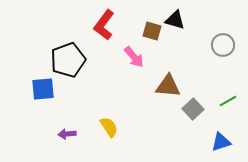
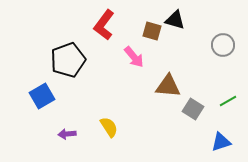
blue square: moved 1 px left, 7 px down; rotated 25 degrees counterclockwise
gray square: rotated 15 degrees counterclockwise
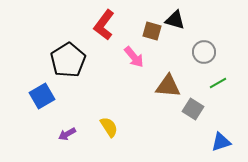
gray circle: moved 19 px left, 7 px down
black pentagon: rotated 12 degrees counterclockwise
green line: moved 10 px left, 18 px up
purple arrow: rotated 24 degrees counterclockwise
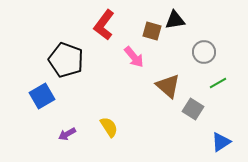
black triangle: rotated 25 degrees counterclockwise
black pentagon: moved 2 px left; rotated 20 degrees counterclockwise
brown triangle: rotated 36 degrees clockwise
blue triangle: rotated 15 degrees counterclockwise
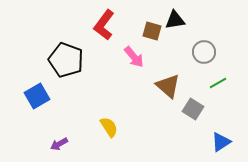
blue square: moved 5 px left
purple arrow: moved 8 px left, 10 px down
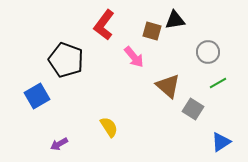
gray circle: moved 4 px right
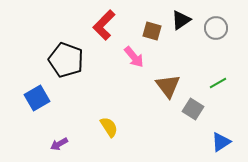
black triangle: moved 6 px right; rotated 25 degrees counterclockwise
red L-shape: rotated 8 degrees clockwise
gray circle: moved 8 px right, 24 px up
brown triangle: rotated 12 degrees clockwise
blue square: moved 2 px down
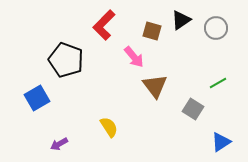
brown triangle: moved 13 px left
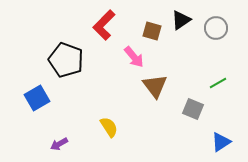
gray square: rotated 10 degrees counterclockwise
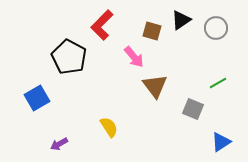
red L-shape: moved 2 px left
black pentagon: moved 3 px right, 3 px up; rotated 8 degrees clockwise
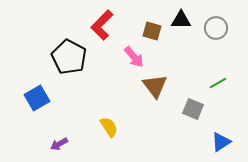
black triangle: rotated 35 degrees clockwise
